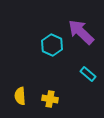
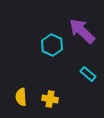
purple arrow: moved 1 px right, 1 px up
yellow semicircle: moved 1 px right, 1 px down
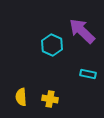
cyan rectangle: rotated 28 degrees counterclockwise
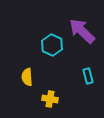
cyan rectangle: moved 2 px down; rotated 63 degrees clockwise
yellow semicircle: moved 6 px right, 20 px up
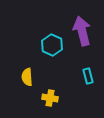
purple arrow: rotated 32 degrees clockwise
yellow cross: moved 1 px up
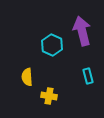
yellow cross: moved 1 px left, 2 px up
